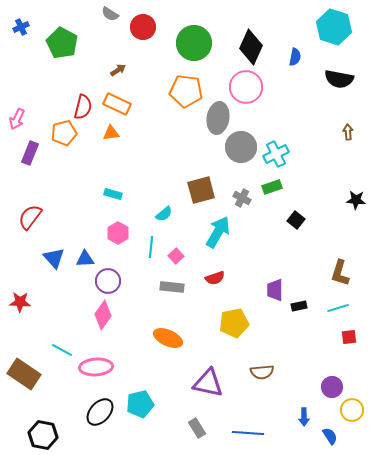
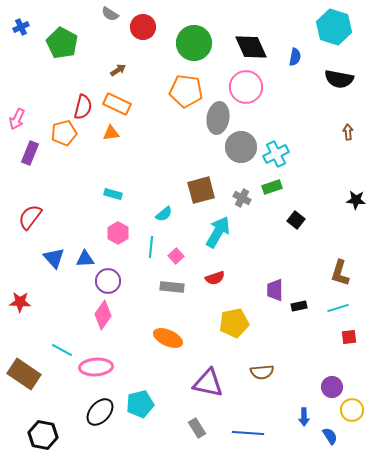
black diamond at (251, 47): rotated 48 degrees counterclockwise
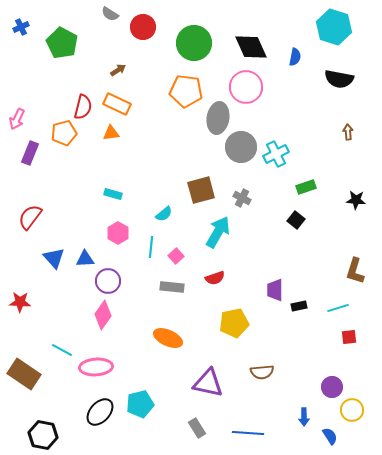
green rectangle at (272, 187): moved 34 px right
brown L-shape at (340, 273): moved 15 px right, 2 px up
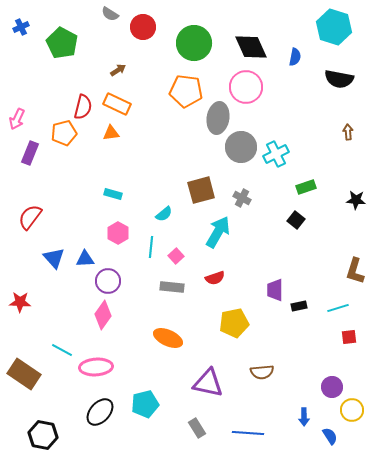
cyan pentagon at (140, 404): moved 5 px right
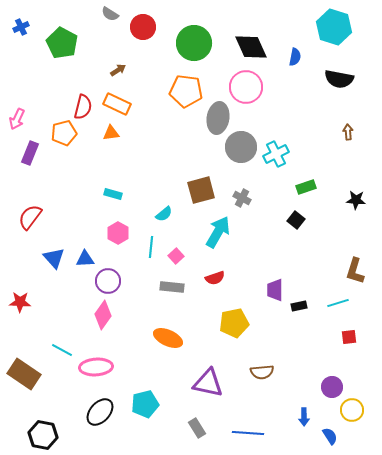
cyan line at (338, 308): moved 5 px up
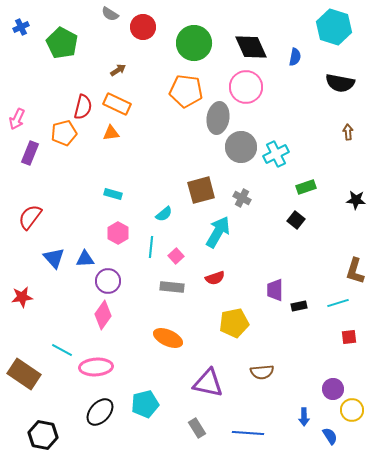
black semicircle at (339, 79): moved 1 px right, 4 px down
red star at (20, 302): moved 2 px right, 5 px up; rotated 10 degrees counterclockwise
purple circle at (332, 387): moved 1 px right, 2 px down
